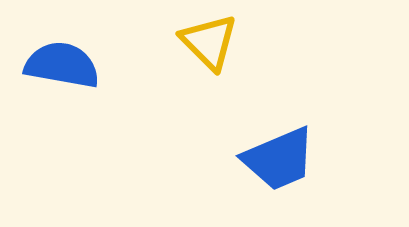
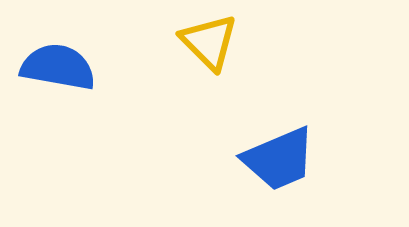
blue semicircle: moved 4 px left, 2 px down
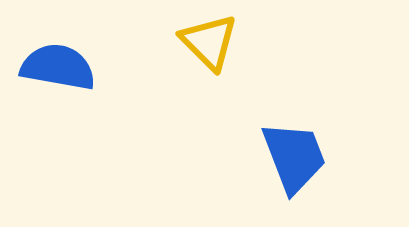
blue trapezoid: moved 15 px right, 2 px up; rotated 88 degrees counterclockwise
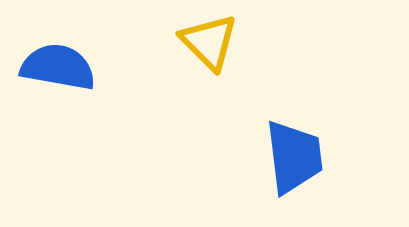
blue trapezoid: rotated 14 degrees clockwise
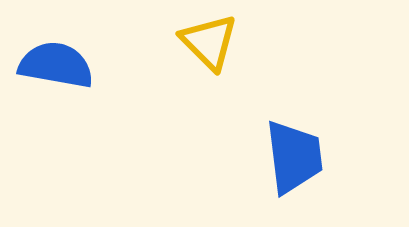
blue semicircle: moved 2 px left, 2 px up
